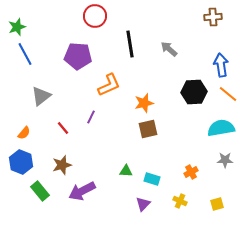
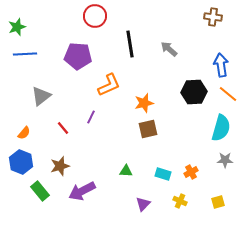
brown cross: rotated 12 degrees clockwise
blue line: rotated 65 degrees counterclockwise
cyan semicircle: rotated 116 degrees clockwise
brown star: moved 2 px left, 1 px down
cyan rectangle: moved 11 px right, 5 px up
yellow square: moved 1 px right, 2 px up
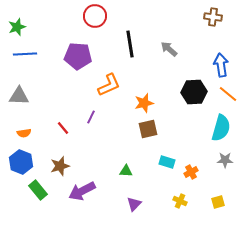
gray triangle: moved 22 px left; rotated 40 degrees clockwise
orange semicircle: rotated 40 degrees clockwise
cyan rectangle: moved 4 px right, 12 px up
green rectangle: moved 2 px left, 1 px up
purple triangle: moved 9 px left
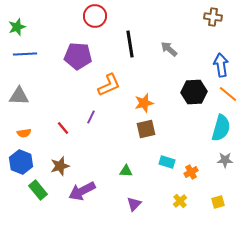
brown square: moved 2 px left
yellow cross: rotated 24 degrees clockwise
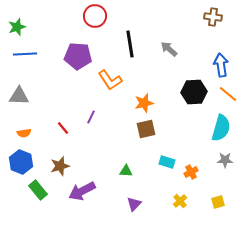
orange L-shape: moved 1 px right, 5 px up; rotated 80 degrees clockwise
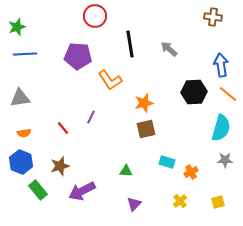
gray triangle: moved 1 px right, 2 px down; rotated 10 degrees counterclockwise
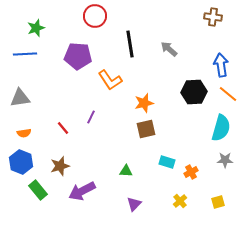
green star: moved 19 px right, 1 px down
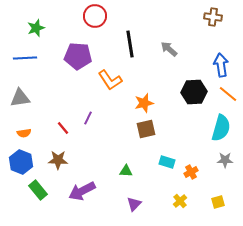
blue line: moved 4 px down
purple line: moved 3 px left, 1 px down
brown star: moved 2 px left, 6 px up; rotated 18 degrees clockwise
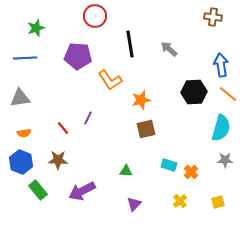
orange star: moved 3 px left, 3 px up
cyan rectangle: moved 2 px right, 3 px down
orange cross: rotated 16 degrees counterclockwise
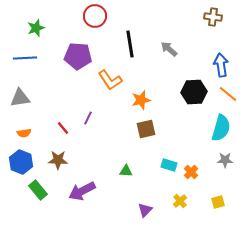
purple triangle: moved 11 px right, 6 px down
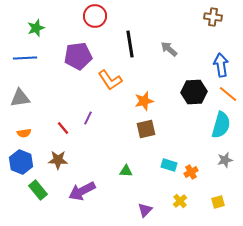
purple pentagon: rotated 12 degrees counterclockwise
orange star: moved 3 px right, 1 px down
cyan semicircle: moved 3 px up
gray star: rotated 14 degrees counterclockwise
orange cross: rotated 16 degrees clockwise
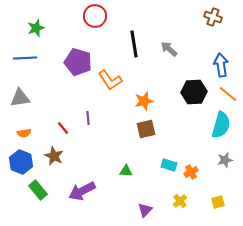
brown cross: rotated 12 degrees clockwise
black line: moved 4 px right
purple pentagon: moved 6 px down; rotated 24 degrees clockwise
purple line: rotated 32 degrees counterclockwise
brown star: moved 4 px left, 4 px up; rotated 24 degrees clockwise
